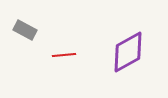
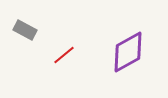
red line: rotated 35 degrees counterclockwise
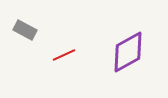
red line: rotated 15 degrees clockwise
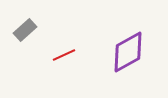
gray rectangle: rotated 70 degrees counterclockwise
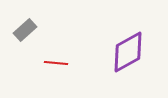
red line: moved 8 px left, 8 px down; rotated 30 degrees clockwise
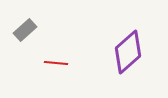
purple diamond: rotated 12 degrees counterclockwise
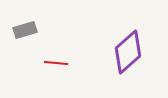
gray rectangle: rotated 25 degrees clockwise
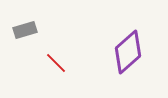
red line: rotated 40 degrees clockwise
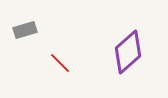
red line: moved 4 px right
